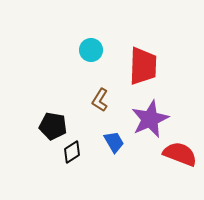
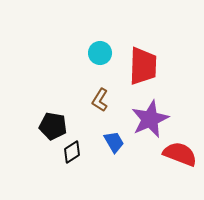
cyan circle: moved 9 px right, 3 px down
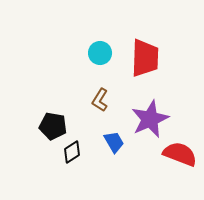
red trapezoid: moved 2 px right, 8 px up
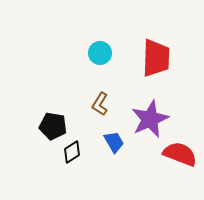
red trapezoid: moved 11 px right
brown L-shape: moved 4 px down
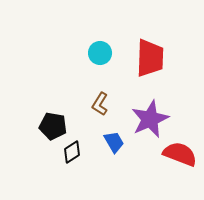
red trapezoid: moved 6 px left
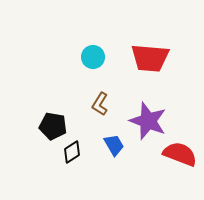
cyan circle: moved 7 px left, 4 px down
red trapezoid: rotated 93 degrees clockwise
purple star: moved 2 px left, 2 px down; rotated 27 degrees counterclockwise
blue trapezoid: moved 3 px down
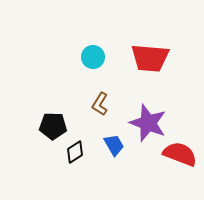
purple star: moved 2 px down
black pentagon: rotated 8 degrees counterclockwise
black diamond: moved 3 px right
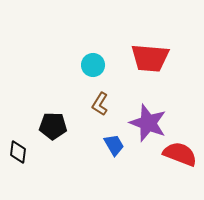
cyan circle: moved 8 px down
black diamond: moved 57 px left; rotated 50 degrees counterclockwise
